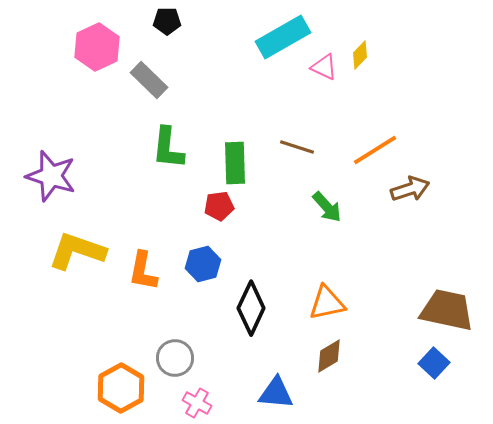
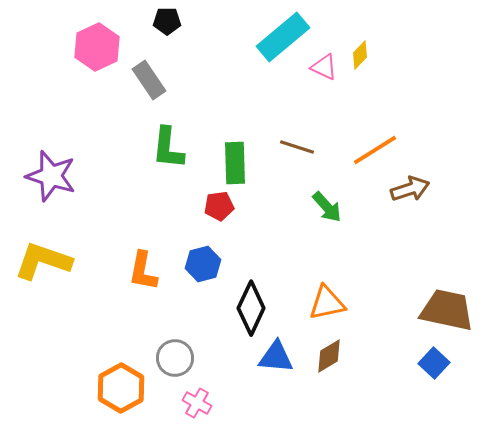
cyan rectangle: rotated 10 degrees counterclockwise
gray rectangle: rotated 12 degrees clockwise
yellow L-shape: moved 34 px left, 10 px down
blue triangle: moved 36 px up
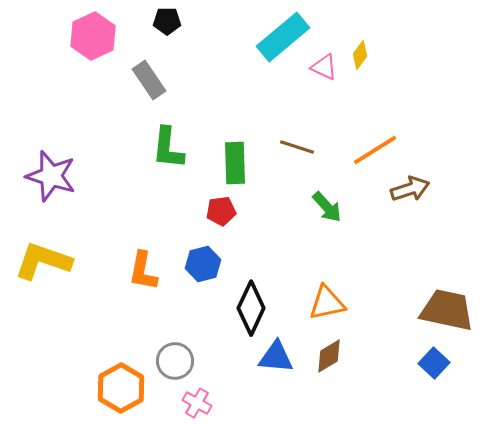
pink hexagon: moved 4 px left, 11 px up
yellow diamond: rotated 8 degrees counterclockwise
red pentagon: moved 2 px right, 5 px down
gray circle: moved 3 px down
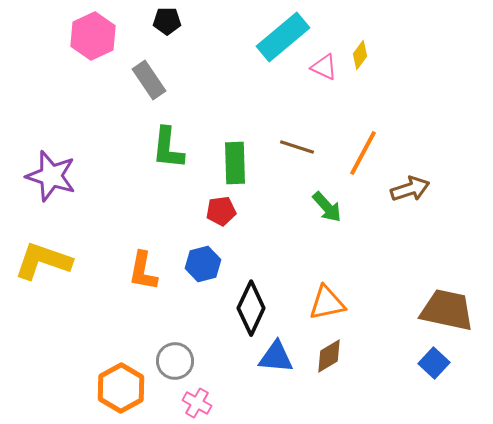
orange line: moved 12 px left, 3 px down; rotated 30 degrees counterclockwise
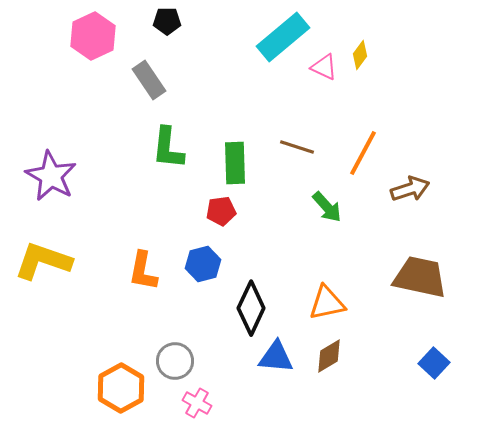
purple star: rotated 12 degrees clockwise
brown trapezoid: moved 27 px left, 33 px up
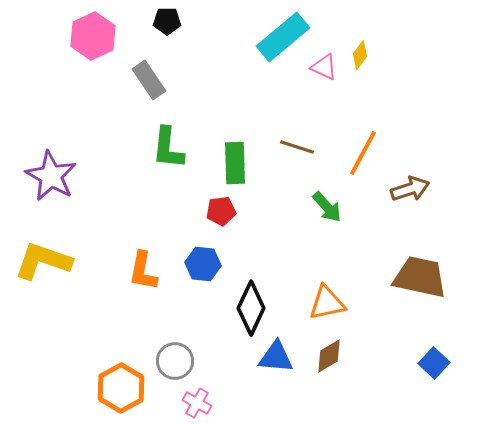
blue hexagon: rotated 20 degrees clockwise
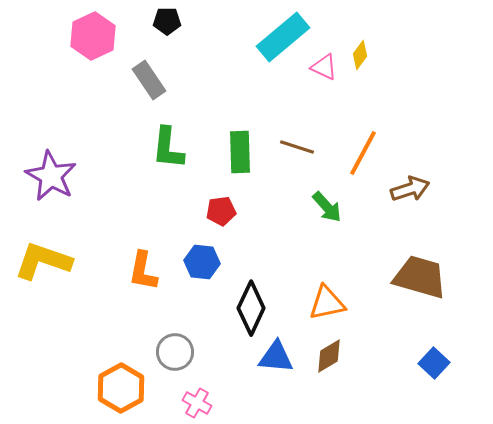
green rectangle: moved 5 px right, 11 px up
blue hexagon: moved 1 px left, 2 px up
brown trapezoid: rotated 4 degrees clockwise
gray circle: moved 9 px up
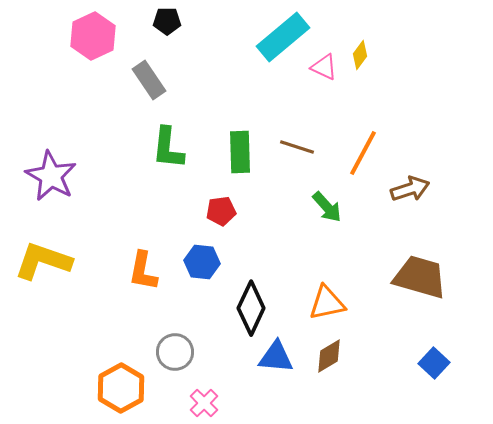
pink cross: moved 7 px right; rotated 16 degrees clockwise
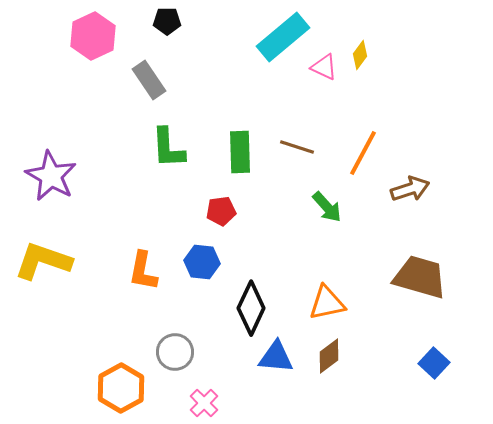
green L-shape: rotated 9 degrees counterclockwise
brown diamond: rotated 6 degrees counterclockwise
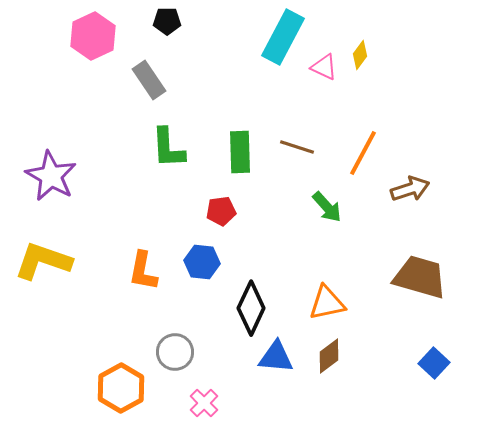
cyan rectangle: rotated 22 degrees counterclockwise
